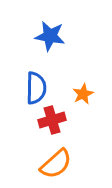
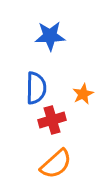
blue star: rotated 12 degrees counterclockwise
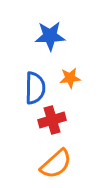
blue semicircle: moved 1 px left
orange star: moved 13 px left, 16 px up; rotated 20 degrees clockwise
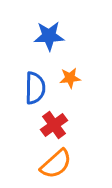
blue star: moved 1 px left
red cross: moved 2 px right, 5 px down; rotated 20 degrees counterclockwise
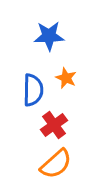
orange star: moved 4 px left; rotated 30 degrees clockwise
blue semicircle: moved 2 px left, 2 px down
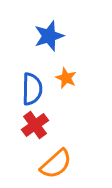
blue star: rotated 16 degrees counterclockwise
blue semicircle: moved 1 px left, 1 px up
red cross: moved 19 px left
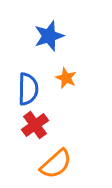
blue semicircle: moved 4 px left
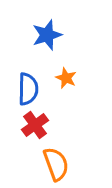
blue star: moved 2 px left, 1 px up
orange semicircle: rotated 68 degrees counterclockwise
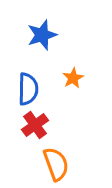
blue star: moved 5 px left
orange star: moved 7 px right; rotated 20 degrees clockwise
